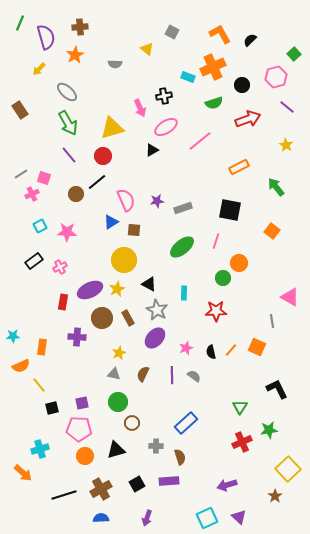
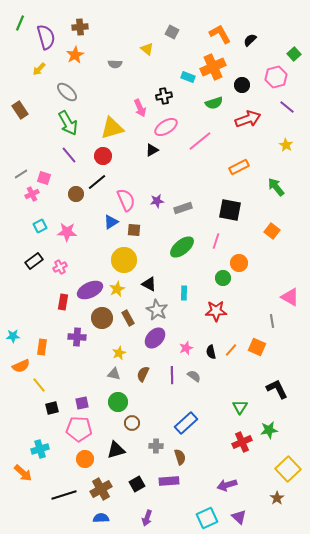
orange circle at (85, 456): moved 3 px down
brown star at (275, 496): moved 2 px right, 2 px down
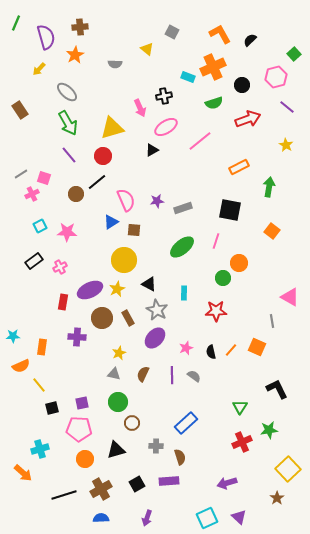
green line at (20, 23): moved 4 px left
green arrow at (276, 187): moved 7 px left; rotated 48 degrees clockwise
purple arrow at (227, 485): moved 2 px up
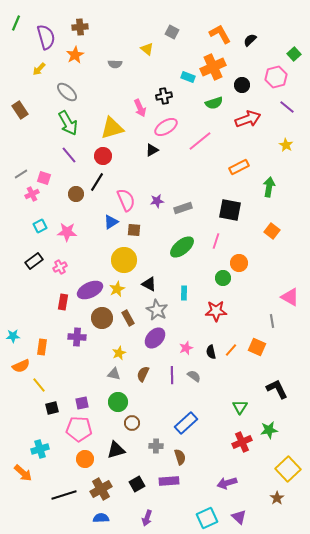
black line at (97, 182): rotated 18 degrees counterclockwise
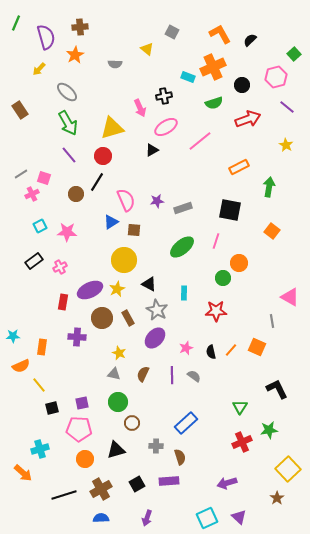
yellow star at (119, 353): rotated 24 degrees counterclockwise
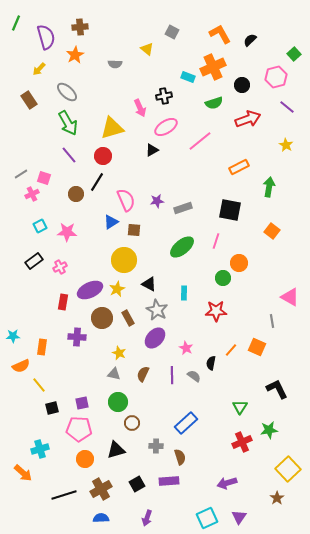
brown rectangle at (20, 110): moved 9 px right, 10 px up
pink star at (186, 348): rotated 24 degrees counterclockwise
black semicircle at (211, 352): moved 11 px down; rotated 24 degrees clockwise
purple triangle at (239, 517): rotated 21 degrees clockwise
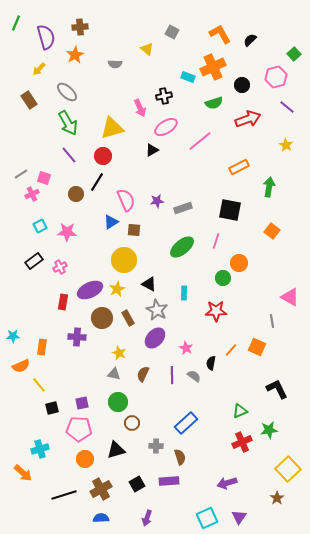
green triangle at (240, 407): moved 4 px down; rotated 35 degrees clockwise
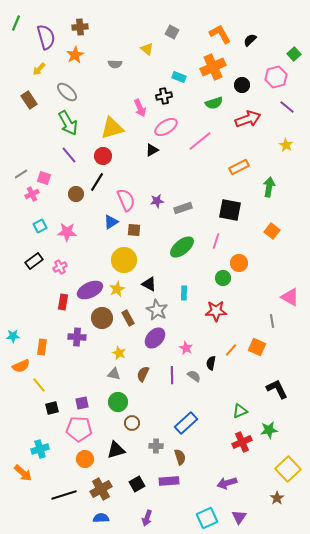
cyan rectangle at (188, 77): moved 9 px left
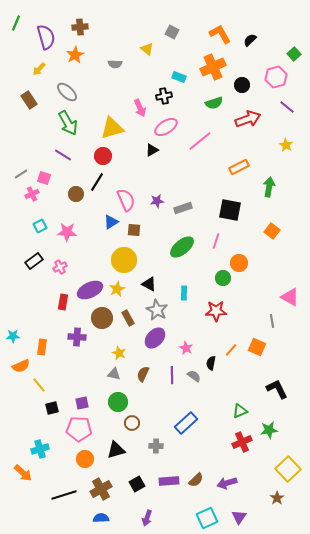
purple line at (69, 155): moved 6 px left; rotated 18 degrees counterclockwise
brown semicircle at (180, 457): moved 16 px right, 23 px down; rotated 63 degrees clockwise
